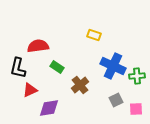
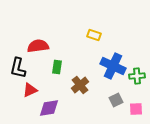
green rectangle: rotated 64 degrees clockwise
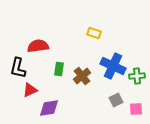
yellow rectangle: moved 2 px up
green rectangle: moved 2 px right, 2 px down
brown cross: moved 2 px right, 9 px up
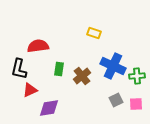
black L-shape: moved 1 px right, 1 px down
pink square: moved 5 px up
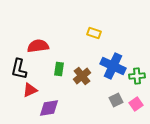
pink square: rotated 32 degrees counterclockwise
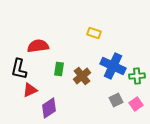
purple diamond: rotated 25 degrees counterclockwise
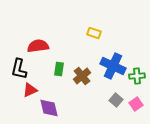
gray square: rotated 24 degrees counterclockwise
purple diamond: rotated 70 degrees counterclockwise
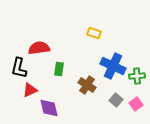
red semicircle: moved 1 px right, 2 px down
black L-shape: moved 1 px up
brown cross: moved 5 px right, 9 px down; rotated 18 degrees counterclockwise
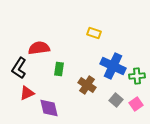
black L-shape: rotated 20 degrees clockwise
red triangle: moved 3 px left, 3 px down
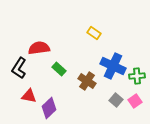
yellow rectangle: rotated 16 degrees clockwise
green rectangle: rotated 56 degrees counterclockwise
brown cross: moved 4 px up
red triangle: moved 2 px right, 3 px down; rotated 35 degrees clockwise
pink square: moved 1 px left, 3 px up
purple diamond: rotated 60 degrees clockwise
